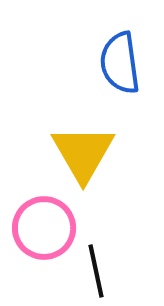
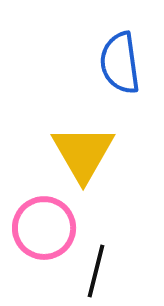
black line: rotated 26 degrees clockwise
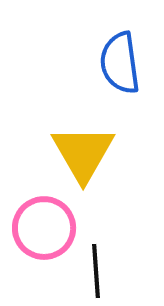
black line: rotated 18 degrees counterclockwise
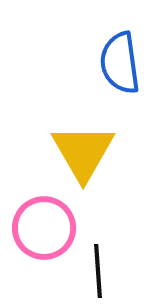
yellow triangle: moved 1 px up
black line: moved 2 px right
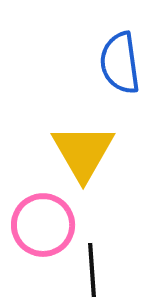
pink circle: moved 1 px left, 3 px up
black line: moved 6 px left, 1 px up
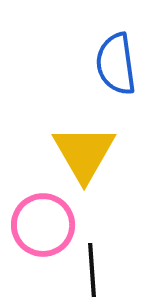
blue semicircle: moved 4 px left, 1 px down
yellow triangle: moved 1 px right, 1 px down
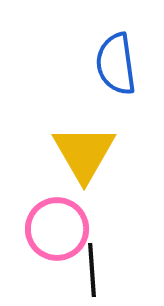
pink circle: moved 14 px right, 4 px down
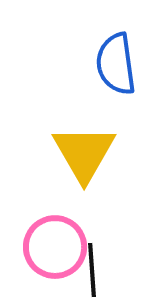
pink circle: moved 2 px left, 18 px down
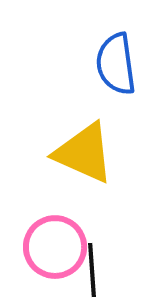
yellow triangle: rotated 36 degrees counterclockwise
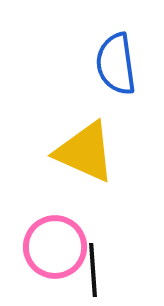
yellow triangle: moved 1 px right, 1 px up
black line: moved 1 px right
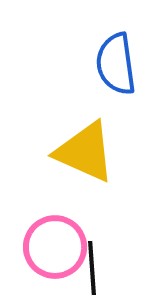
black line: moved 1 px left, 2 px up
